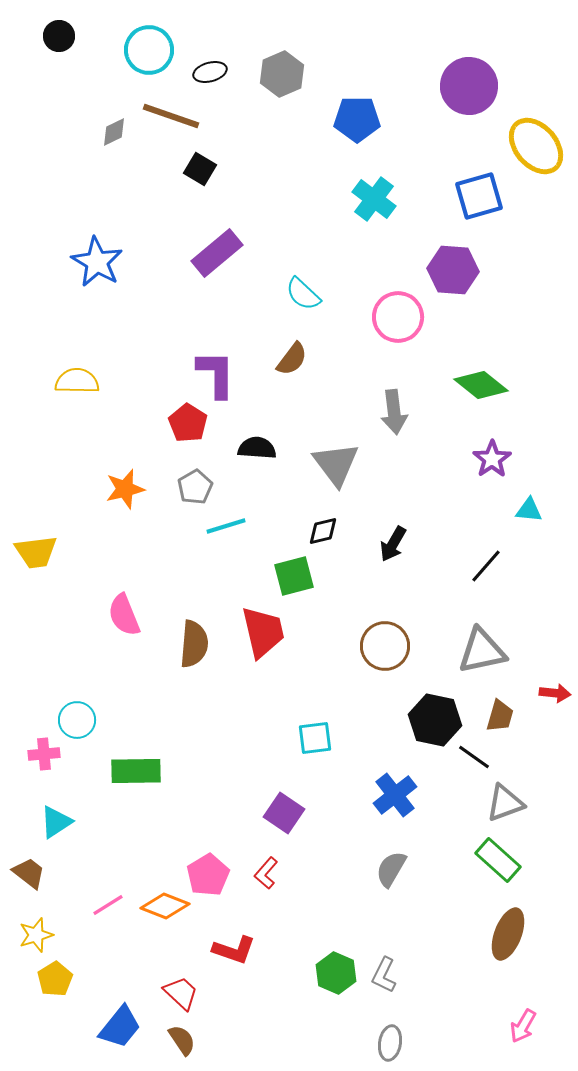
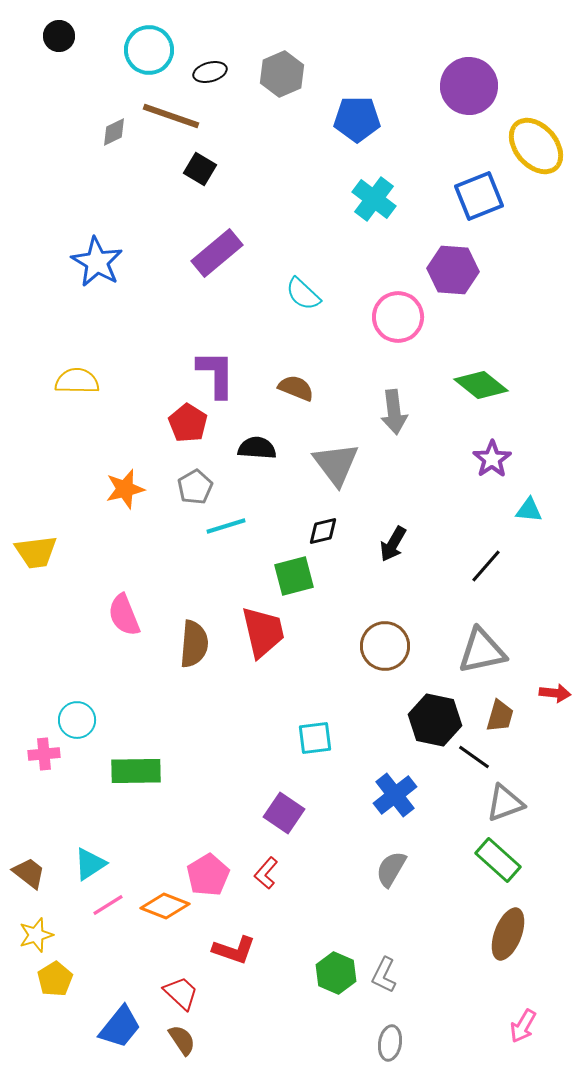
blue square at (479, 196): rotated 6 degrees counterclockwise
brown semicircle at (292, 359): moved 4 px right, 29 px down; rotated 105 degrees counterclockwise
cyan triangle at (56, 822): moved 34 px right, 42 px down
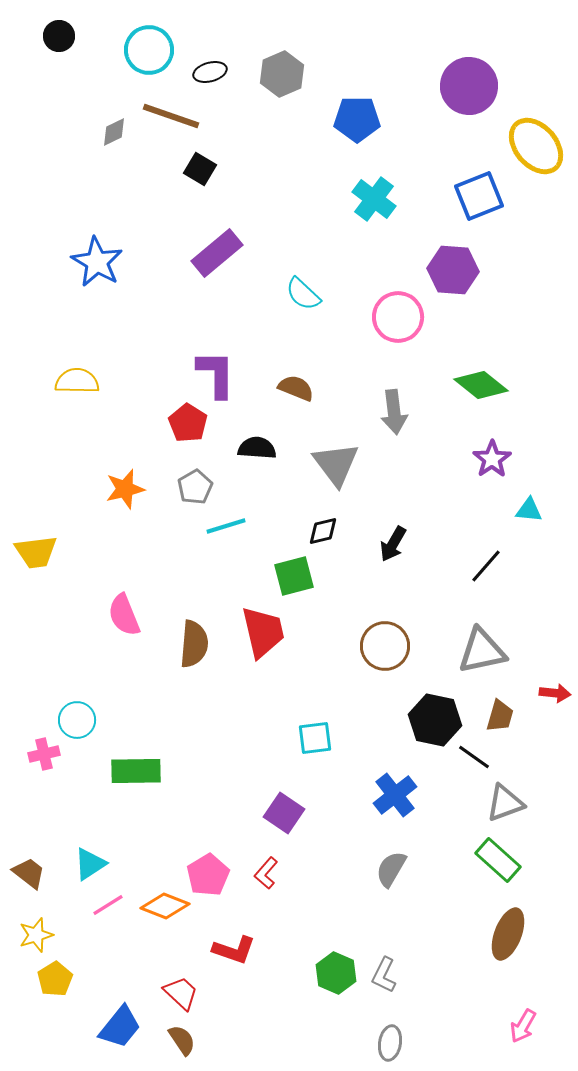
pink cross at (44, 754): rotated 8 degrees counterclockwise
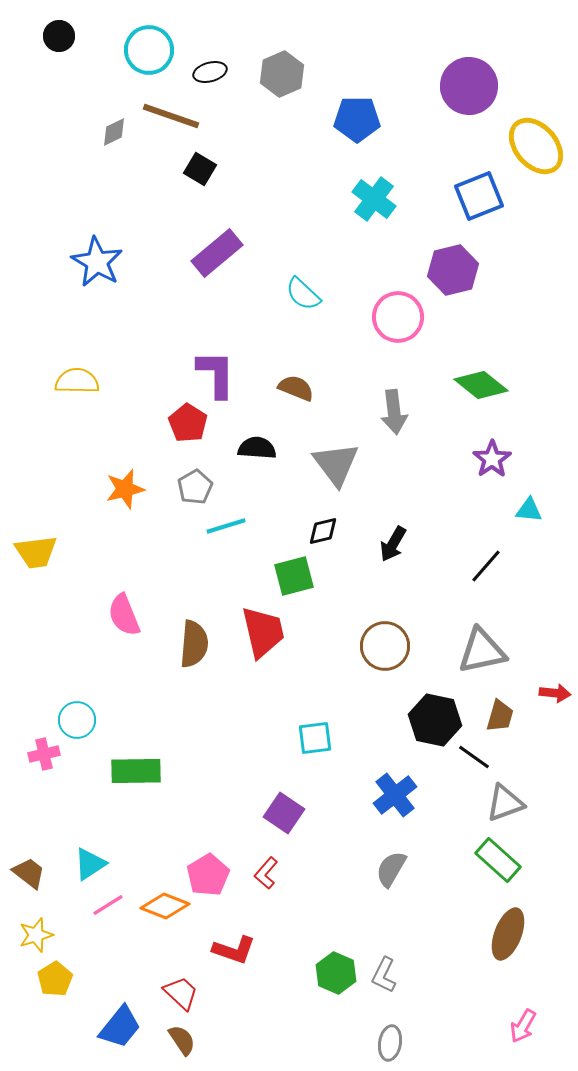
purple hexagon at (453, 270): rotated 18 degrees counterclockwise
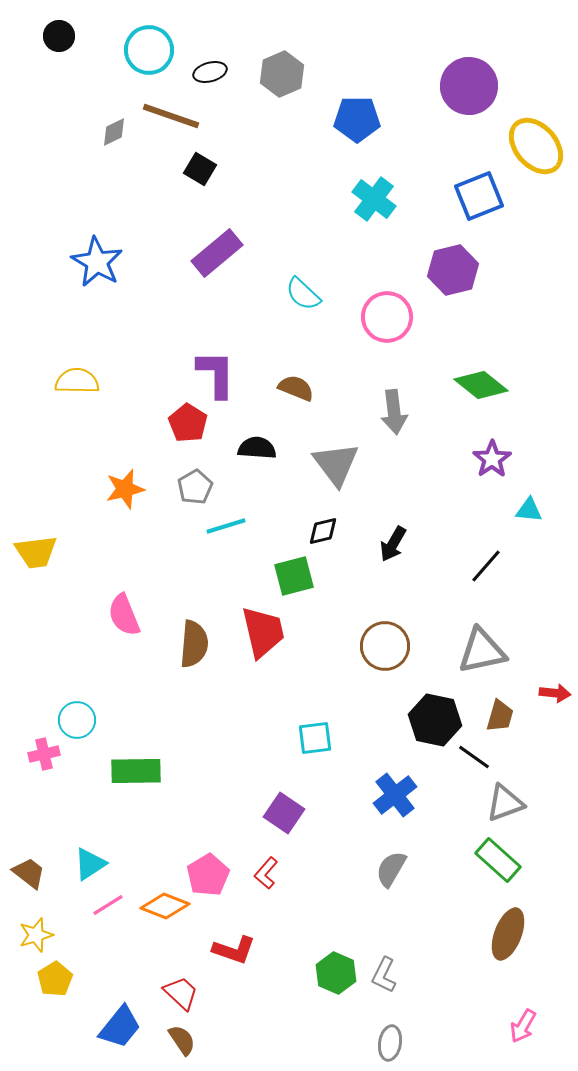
pink circle at (398, 317): moved 11 px left
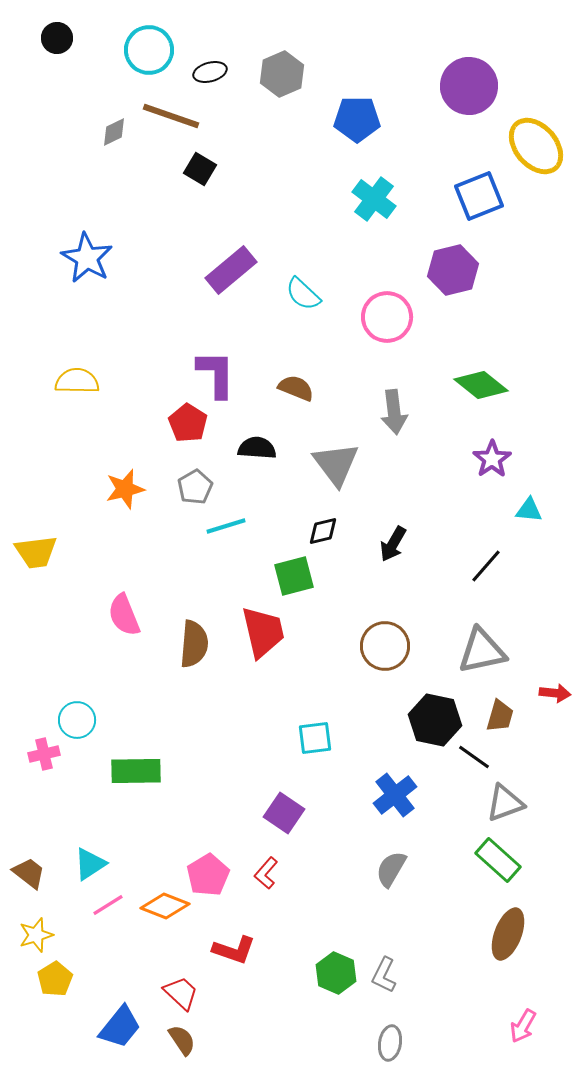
black circle at (59, 36): moved 2 px left, 2 px down
purple rectangle at (217, 253): moved 14 px right, 17 px down
blue star at (97, 262): moved 10 px left, 4 px up
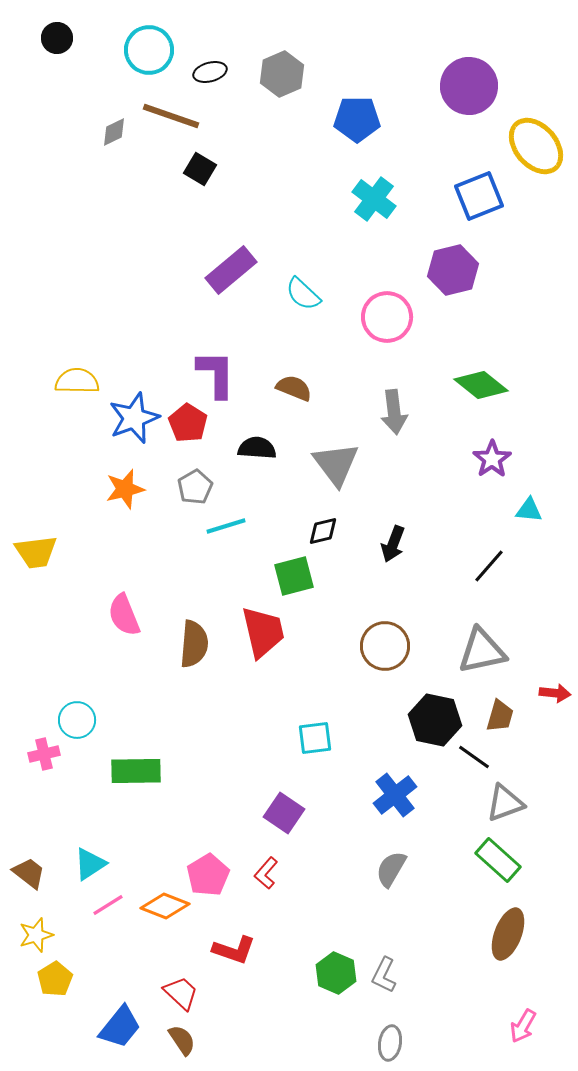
blue star at (87, 258): moved 47 px right, 160 px down; rotated 21 degrees clockwise
brown semicircle at (296, 388): moved 2 px left
black arrow at (393, 544): rotated 9 degrees counterclockwise
black line at (486, 566): moved 3 px right
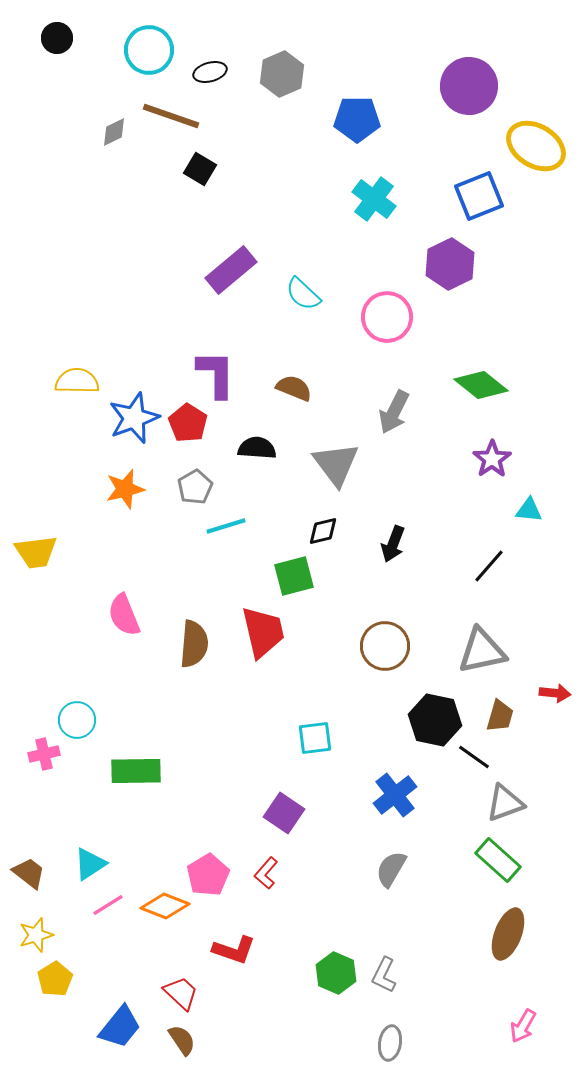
yellow ellipse at (536, 146): rotated 18 degrees counterclockwise
purple hexagon at (453, 270): moved 3 px left, 6 px up; rotated 12 degrees counterclockwise
gray arrow at (394, 412): rotated 33 degrees clockwise
